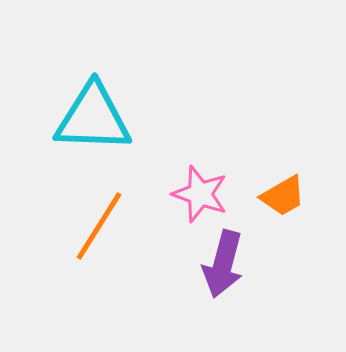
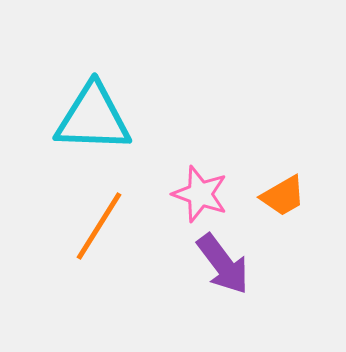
purple arrow: rotated 52 degrees counterclockwise
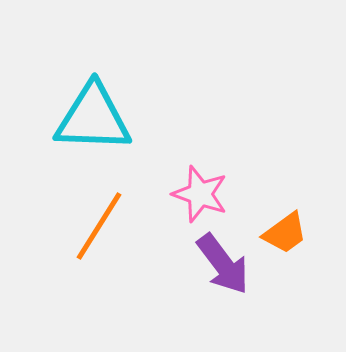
orange trapezoid: moved 2 px right, 37 px down; rotated 6 degrees counterclockwise
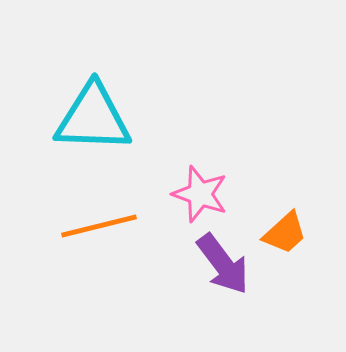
orange line: rotated 44 degrees clockwise
orange trapezoid: rotated 6 degrees counterclockwise
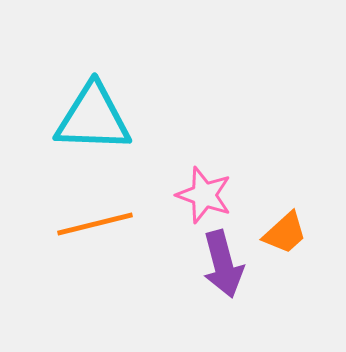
pink star: moved 4 px right, 1 px down
orange line: moved 4 px left, 2 px up
purple arrow: rotated 22 degrees clockwise
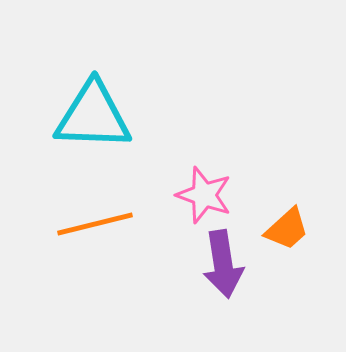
cyan triangle: moved 2 px up
orange trapezoid: moved 2 px right, 4 px up
purple arrow: rotated 6 degrees clockwise
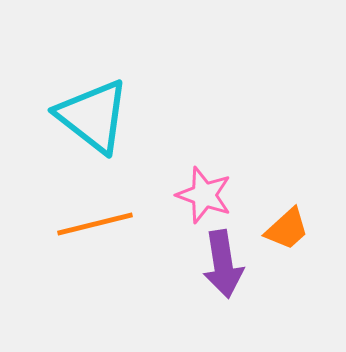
cyan triangle: rotated 36 degrees clockwise
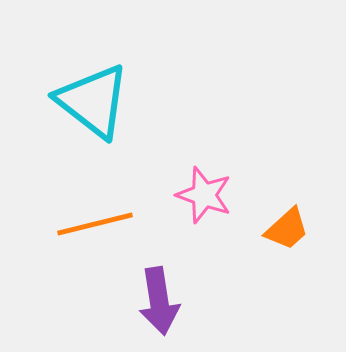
cyan triangle: moved 15 px up
purple arrow: moved 64 px left, 37 px down
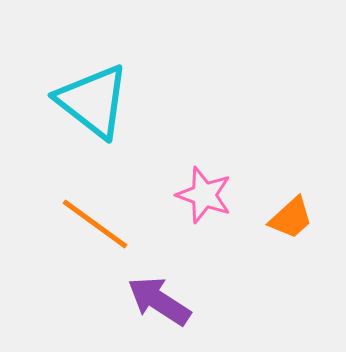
orange line: rotated 50 degrees clockwise
orange trapezoid: moved 4 px right, 11 px up
purple arrow: rotated 132 degrees clockwise
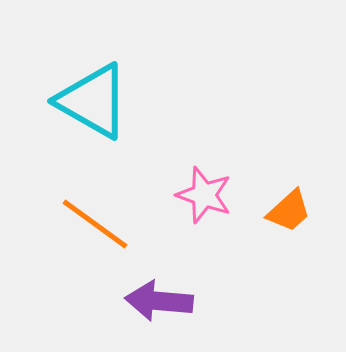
cyan triangle: rotated 8 degrees counterclockwise
orange trapezoid: moved 2 px left, 7 px up
purple arrow: rotated 28 degrees counterclockwise
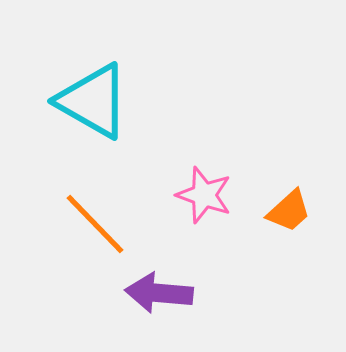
orange line: rotated 10 degrees clockwise
purple arrow: moved 8 px up
